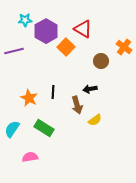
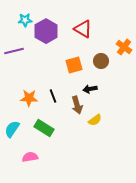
orange square: moved 8 px right, 18 px down; rotated 30 degrees clockwise
black line: moved 4 px down; rotated 24 degrees counterclockwise
orange star: rotated 24 degrees counterclockwise
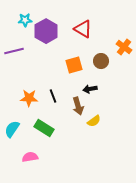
brown arrow: moved 1 px right, 1 px down
yellow semicircle: moved 1 px left, 1 px down
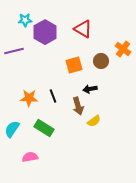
purple hexagon: moved 1 px left, 1 px down
orange cross: moved 1 px left, 2 px down
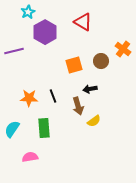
cyan star: moved 3 px right, 8 px up; rotated 24 degrees counterclockwise
red triangle: moved 7 px up
green rectangle: rotated 54 degrees clockwise
